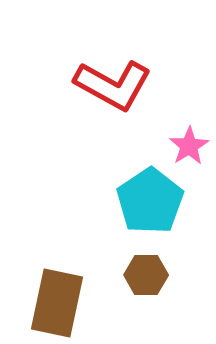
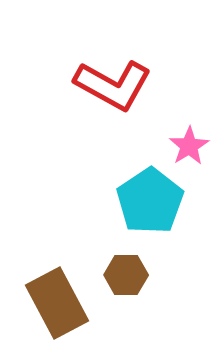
brown hexagon: moved 20 px left
brown rectangle: rotated 40 degrees counterclockwise
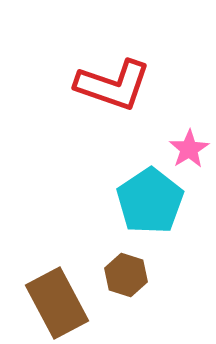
red L-shape: rotated 10 degrees counterclockwise
pink star: moved 3 px down
brown hexagon: rotated 18 degrees clockwise
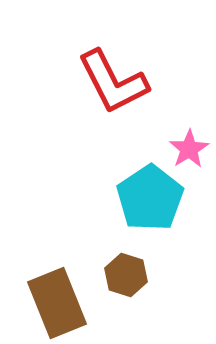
red L-shape: moved 3 px up; rotated 44 degrees clockwise
cyan pentagon: moved 3 px up
brown rectangle: rotated 6 degrees clockwise
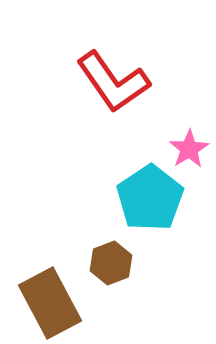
red L-shape: rotated 8 degrees counterclockwise
brown hexagon: moved 15 px left, 12 px up; rotated 21 degrees clockwise
brown rectangle: moved 7 px left; rotated 6 degrees counterclockwise
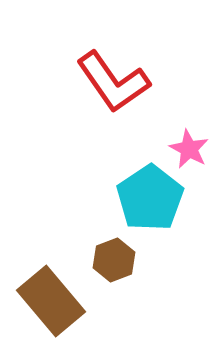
pink star: rotated 12 degrees counterclockwise
brown hexagon: moved 3 px right, 3 px up
brown rectangle: moved 1 px right, 2 px up; rotated 12 degrees counterclockwise
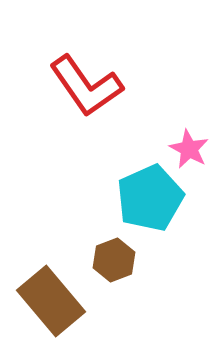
red L-shape: moved 27 px left, 4 px down
cyan pentagon: rotated 10 degrees clockwise
